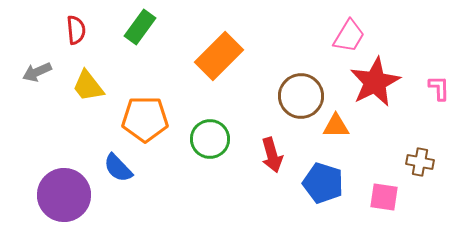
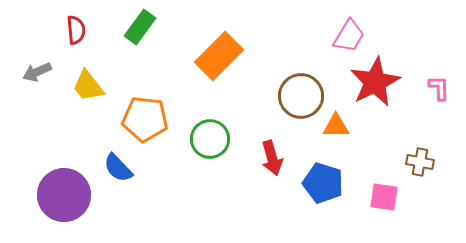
orange pentagon: rotated 6 degrees clockwise
red arrow: moved 3 px down
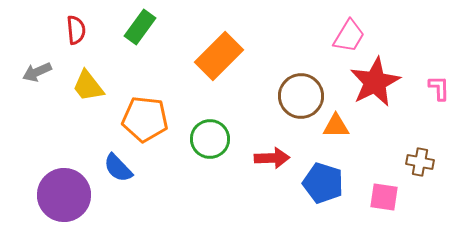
red arrow: rotated 76 degrees counterclockwise
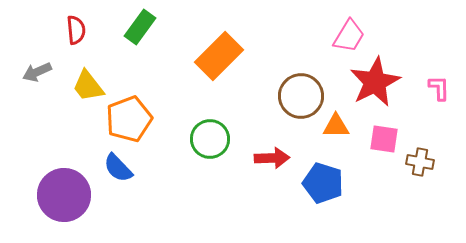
orange pentagon: moved 16 px left; rotated 27 degrees counterclockwise
pink square: moved 58 px up
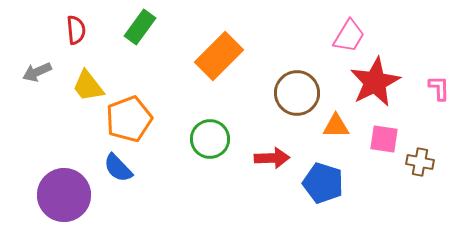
brown circle: moved 4 px left, 3 px up
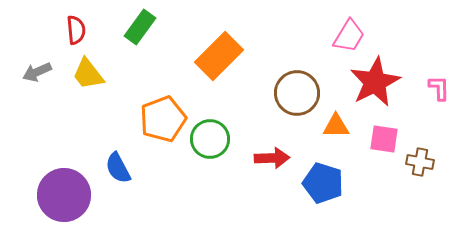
yellow trapezoid: moved 12 px up
orange pentagon: moved 34 px right
blue semicircle: rotated 16 degrees clockwise
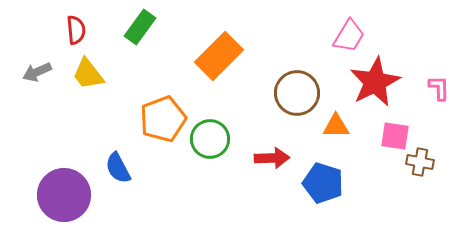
pink square: moved 11 px right, 3 px up
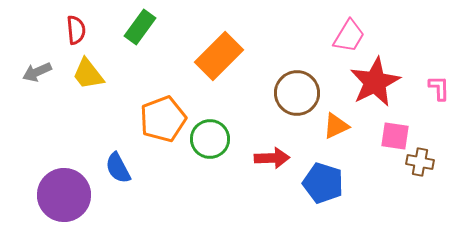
orange triangle: rotated 24 degrees counterclockwise
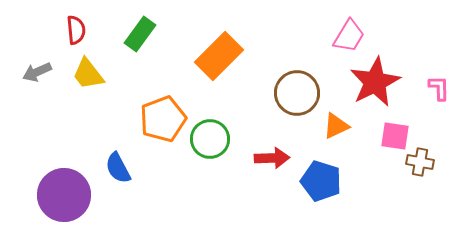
green rectangle: moved 7 px down
blue pentagon: moved 2 px left, 2 px up
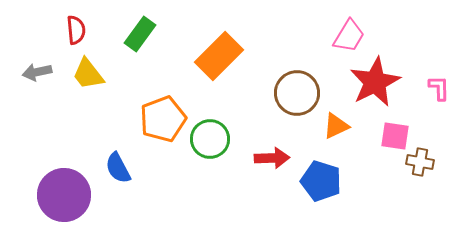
gray arrow: rotated 12 degrees clockwise
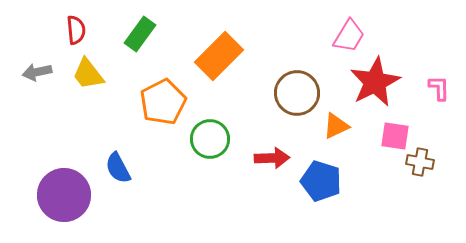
orange pentagon: moved 17 px up; rotated 6 degrees counterclockwise
